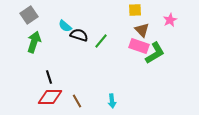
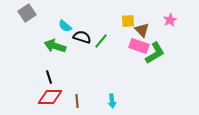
yellow square: moved 7 px left, 11 px down
gray square: moved 2 px left, 2 px up
black semicircle: moved 3 px right, 2 px down
green arrow: moved 21 px right, 4 px down; rotated 90 degrees counterclockwise
brown line: rotated 24 degrees clockwise
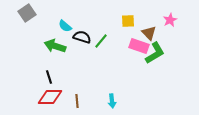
brown triangle: moved 7 px right, 3 px down
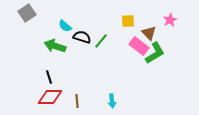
pink rectangle: rotated 18 degrees clockwise
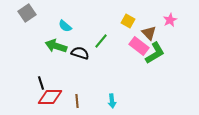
yellow square: rotated 32 degrees clockwise
black semicircle: moved 2 px left, 16 px down
green arrow: moved 1 px right
black line: moved 8 px left, 6 px down
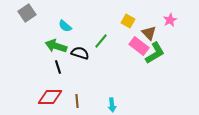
black line: moved 17 px right, 16 px up
cyan arrow: moved 4 px down
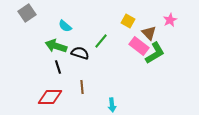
brown line: moved 5 px right, 14 px up
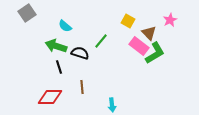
black line: moved 1 px right
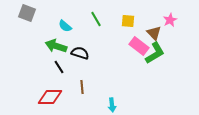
gray square: rotated 36 degrees counterclockwise
yellow square: rotated 24 degrees counterclockwise
brown triangle: moved 5 px right
green line: moved 5 px left, 22 px up; rotated 70 degrees counterclockwise
black line: rotated 16 degrees counterclockwise
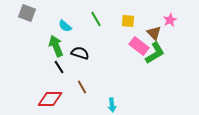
green arrow: rotated 50 degrees clockwise
brown line: rotated 24 degrees counterclockwise
red diamond: moved 2 px down
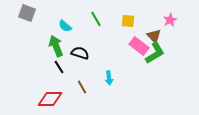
brown triangle: moved 3 px down
cyan arrow: moved 3 px left, 27 px up
